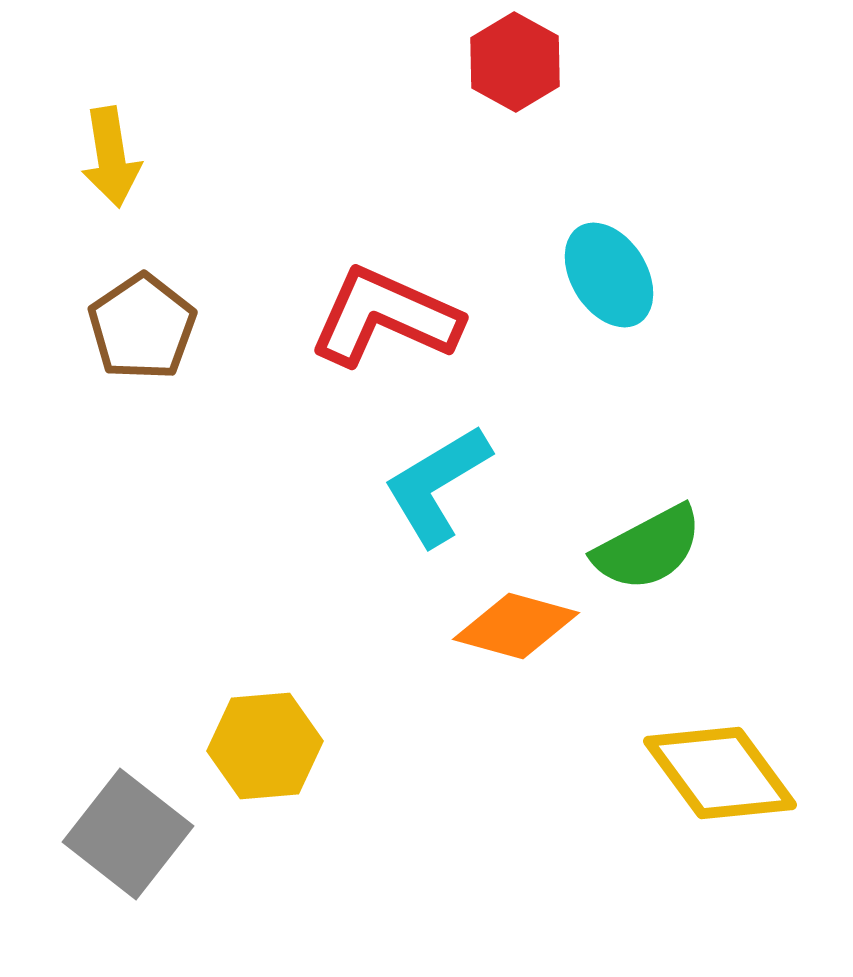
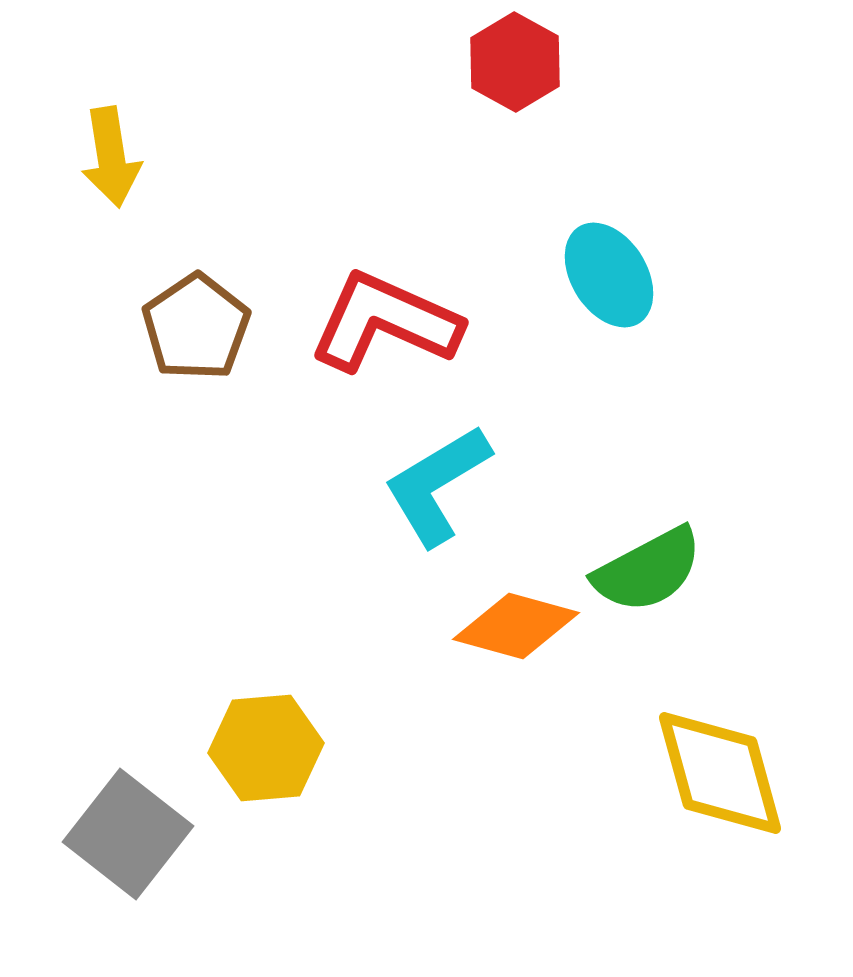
red L-shape: moved 5 px down
brown pentagon: moved 54 px right
green semicircle: moved 22 px down
yellow hexagon: moved 1 px right, 2 px down
yellow diamond: rotated 21 degrees clockwise
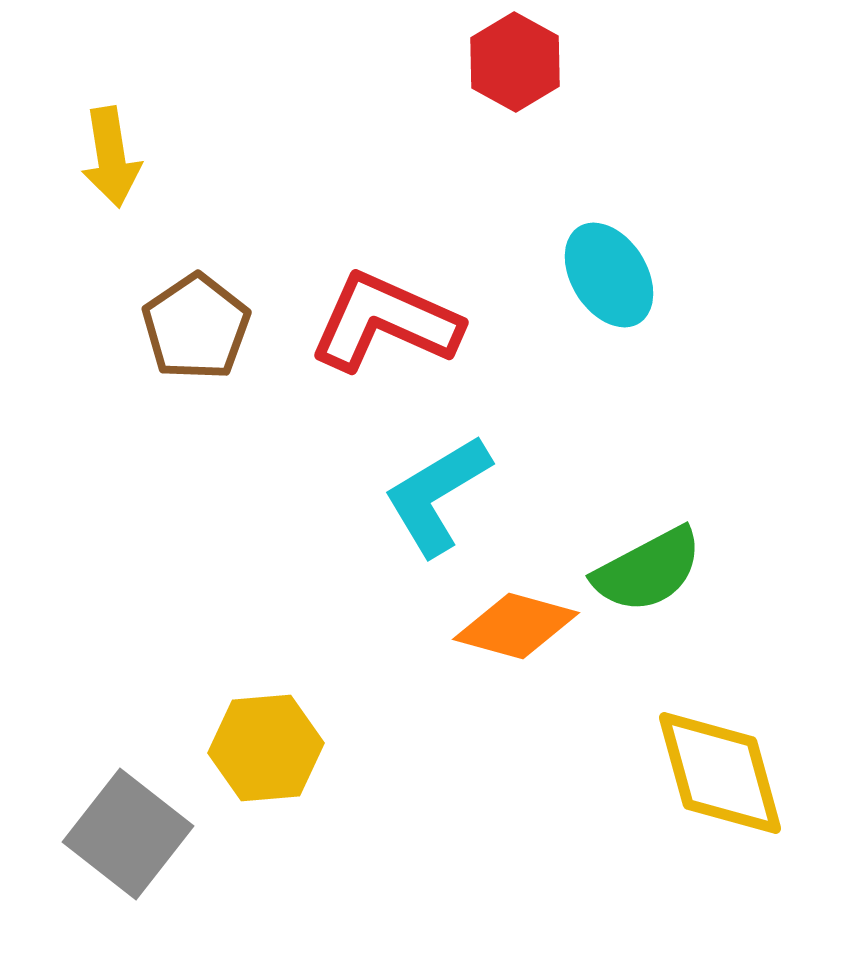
cyan L-shape: moved 10 px down
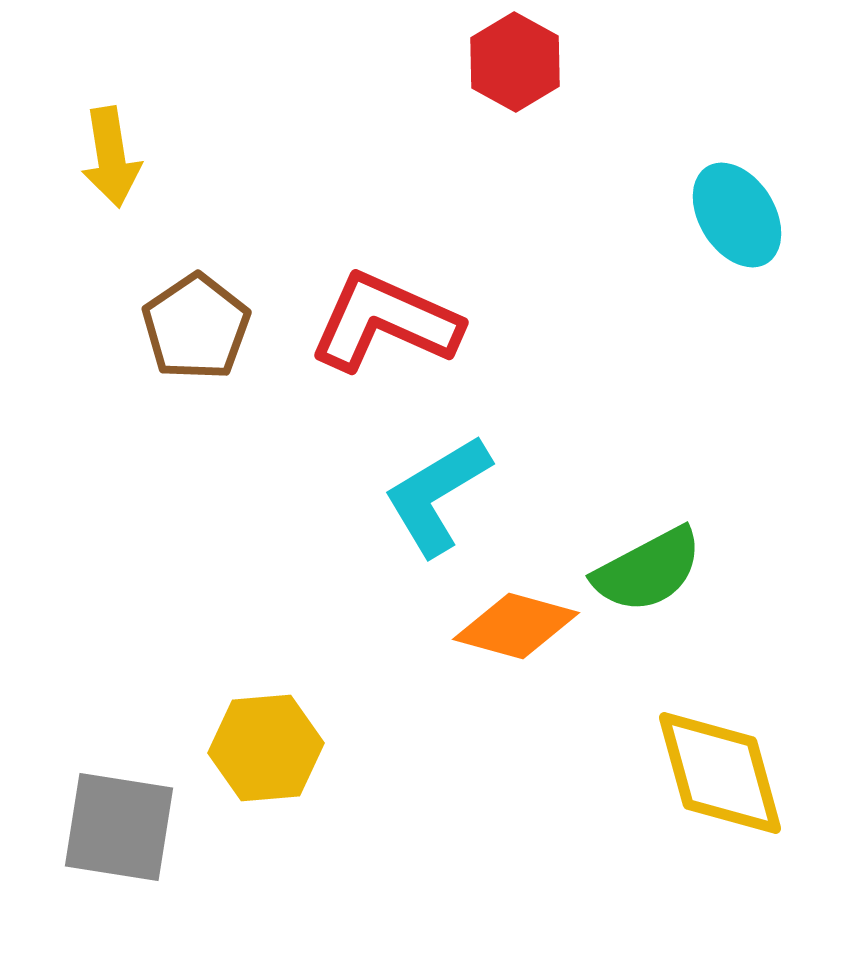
cyan ellipse: moved 128 px right, 60 px up
gray square: moved 9 px left, 7 px up; rotated 29 degrees counterclockwise
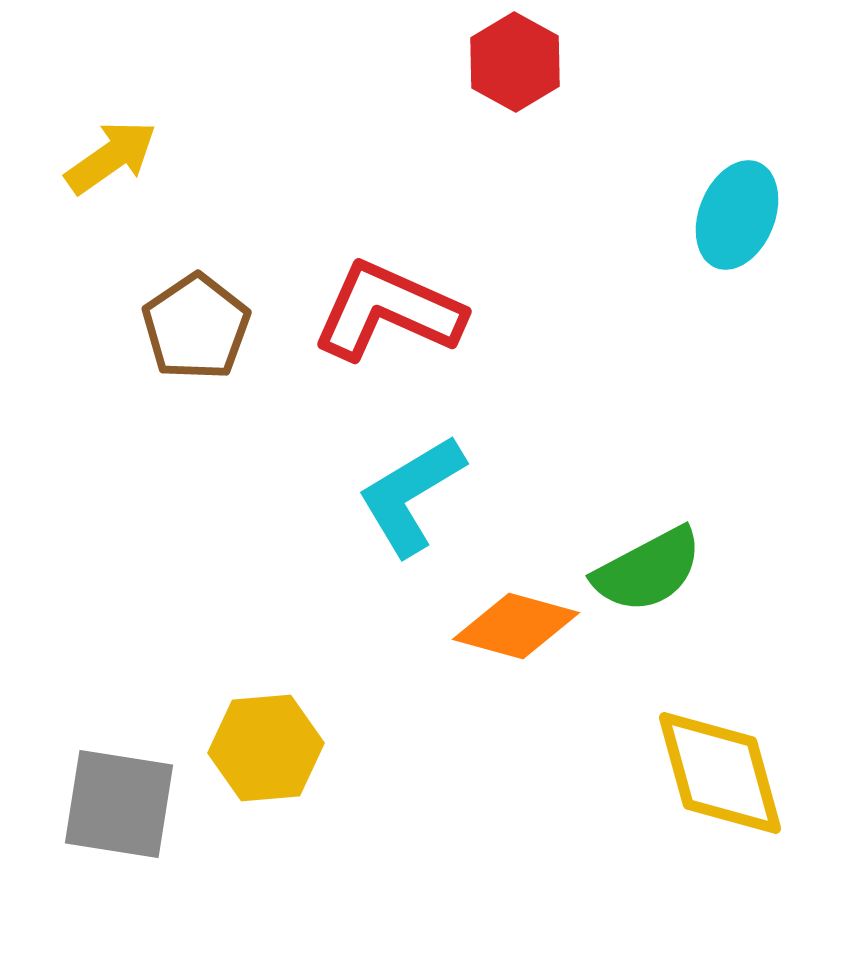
yellow arrow: rotated 116 degrees counterclockwise
cyan ellipse: rotated 54 degrees clockwise
red L-shape: moved 3 px right, 11 px up
cyan L-shape: moved 26 px left
gray square: moved 23 px up
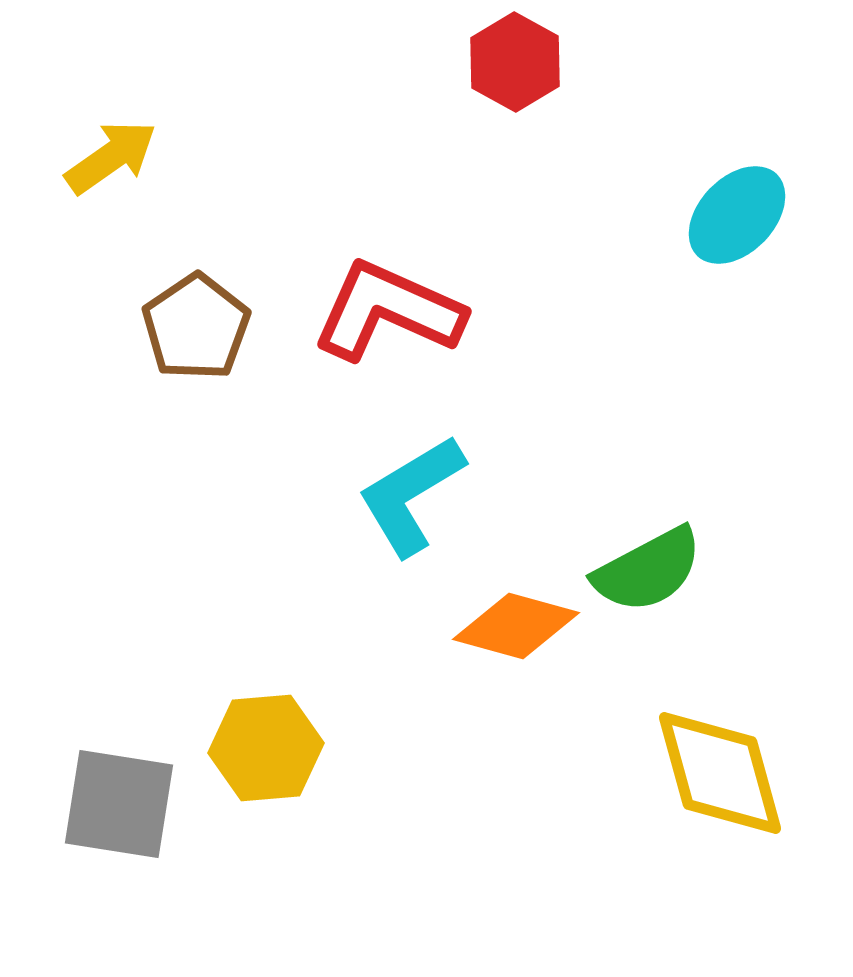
cyan ellipse: rotated 22 degrees clockwise
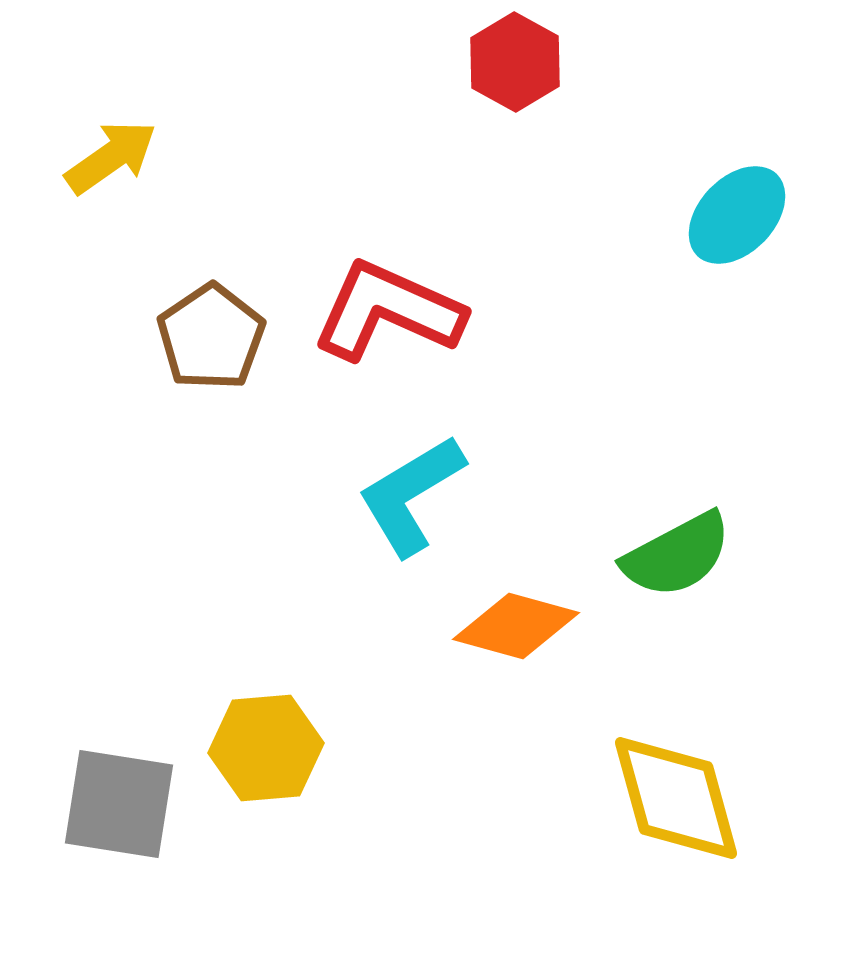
brown pentagon: moved 15 px right, 10 px down
green semicircle: moved 29 px right, 15 px up
yellow diamond: moved 44 px left, 25 px down
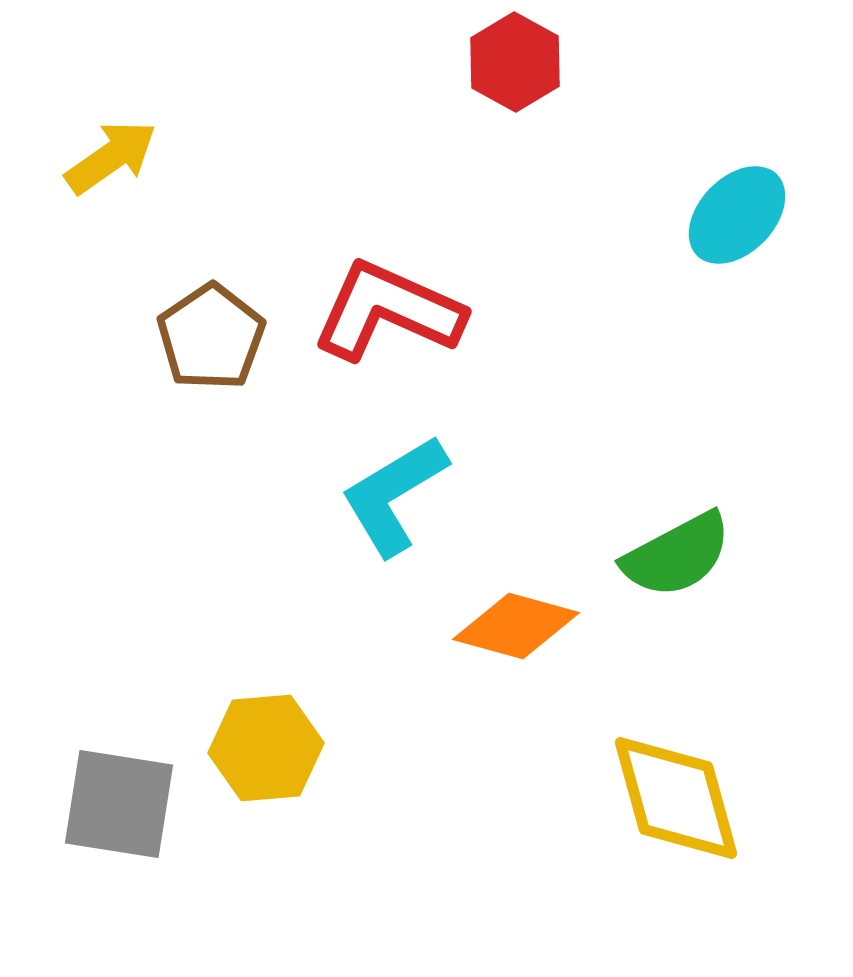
cyan L-shape: moved 17 px left
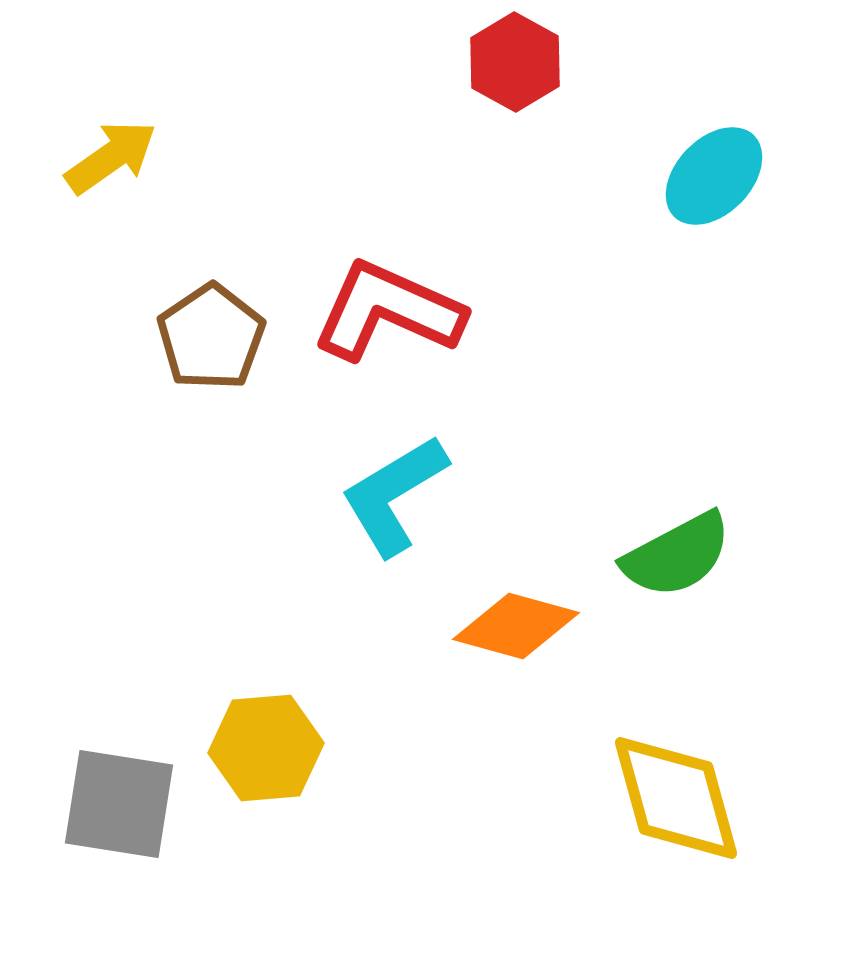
cyan ellipse: moved 23 px left, 39 px up
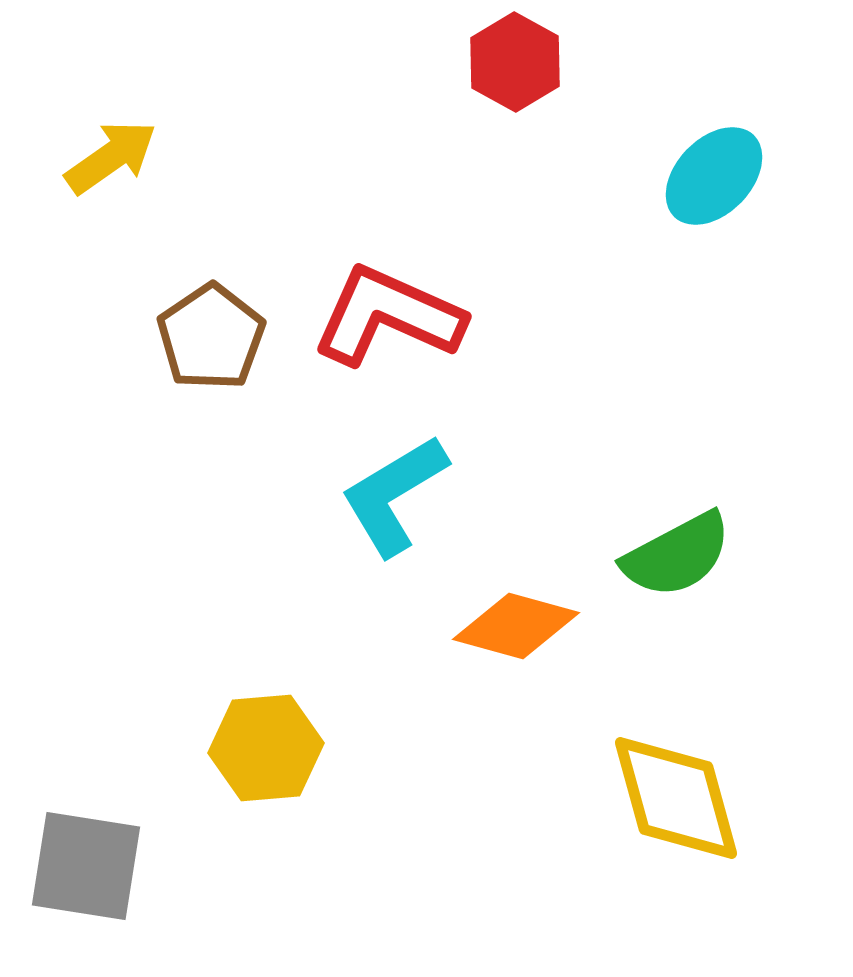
red L-shape: moved 5 px down
gray square: moved 33 px left, 62 px down
